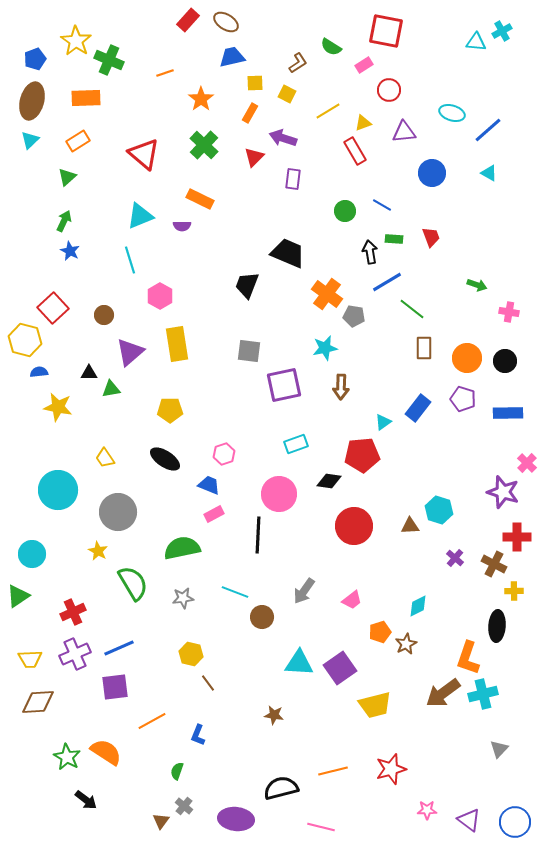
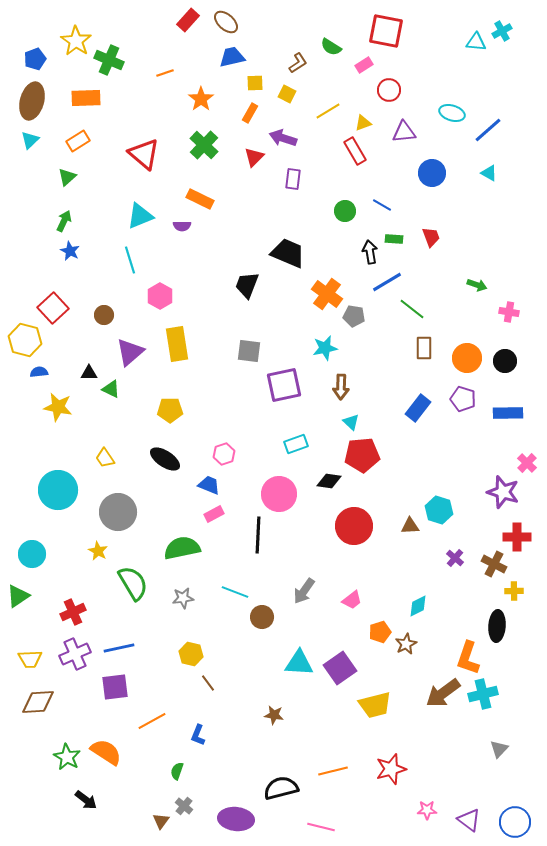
brown ellipse at (226, 22): rotated 10 degrees clockwise
green triangle at (111, 389): rotated 36 degrees clockwise
cyan triangle at (383, 422): moved 32 px left; rotated 42 degrees counterclockwise
blue line at (119, 648): rotated 12 degrees clockwise
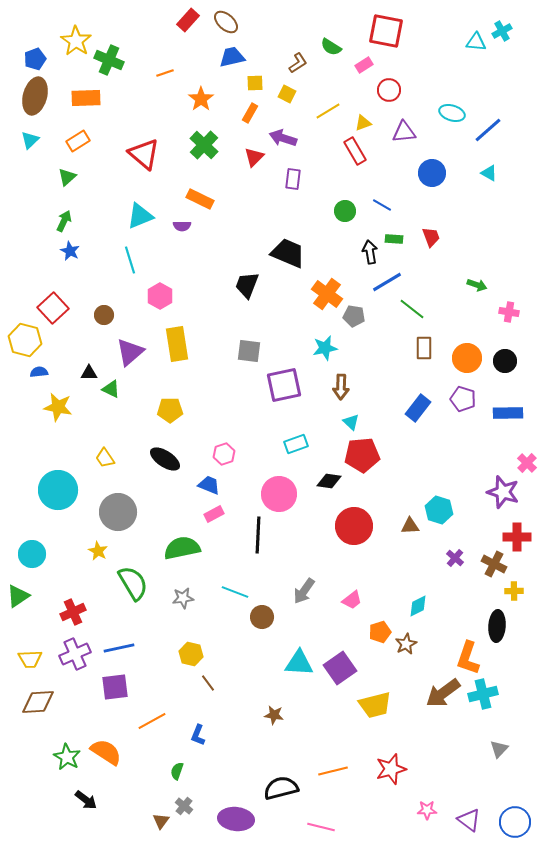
brown ellipse at (32, 101): moved 3 px right, 5 px up
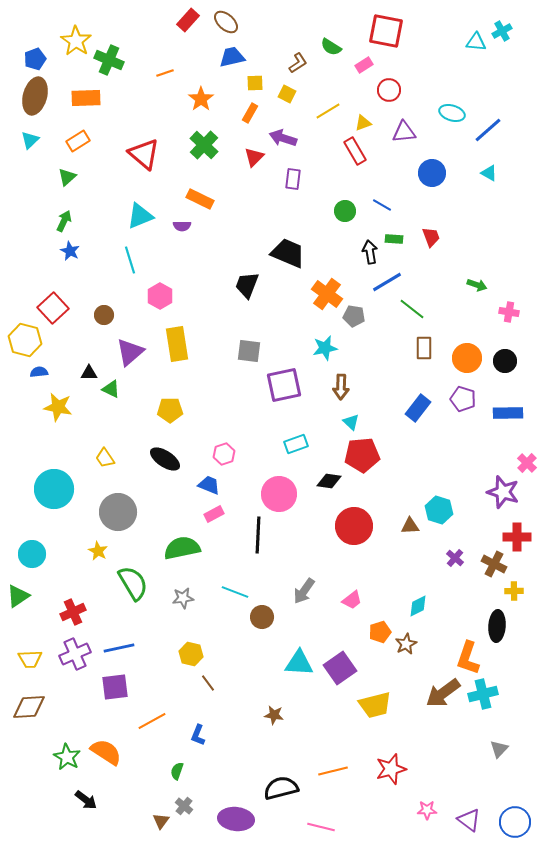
cyan circle at (58, 490): moved 4 px left, 1 px up
brown diamond at (38, 702): moved 9 px left, 5 px down
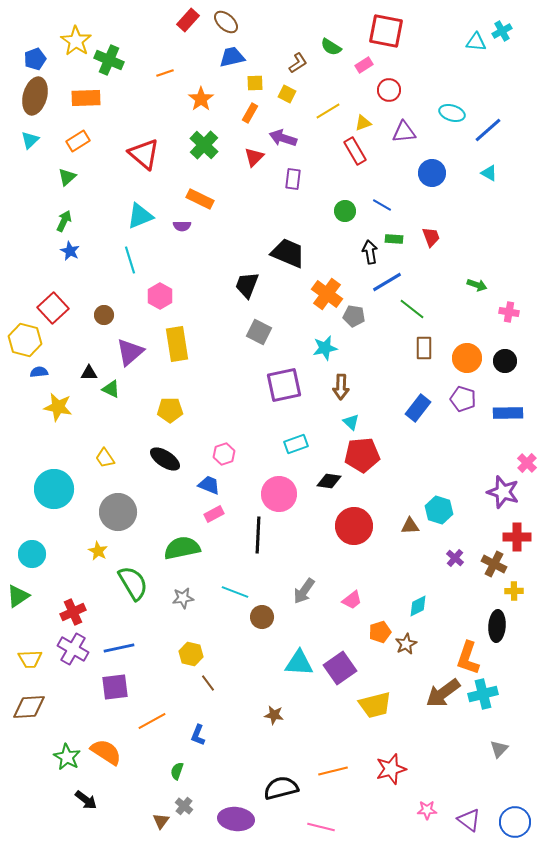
gray square at (249, 351): moved 10 px right, 19 px up; rotated 20 degrees clockwise
purple cross at (75, 654): moved 2 px left, 5 px up; rotated 36 degrees counterclockwise
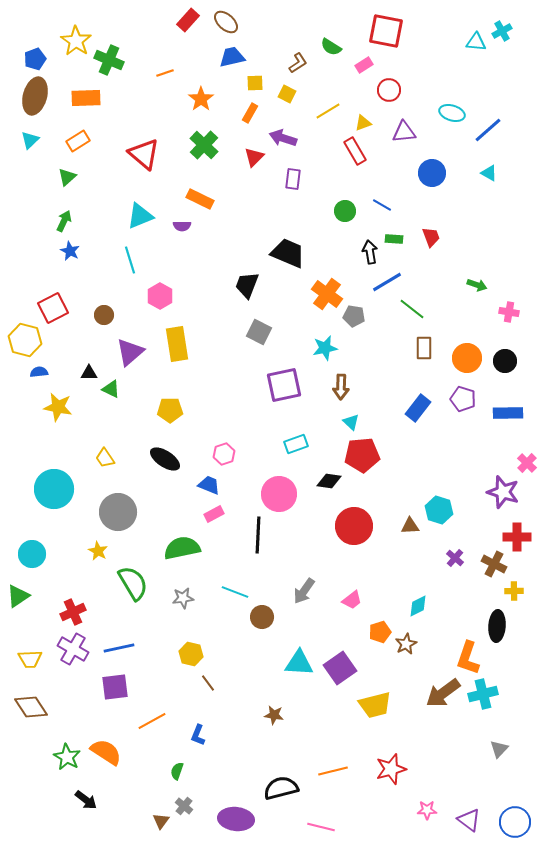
red square at (53, 308): rotated 16 degrees clockwise
brown diamond at (29, 707): moved 2 px right; rotated 60 degrees clockwise
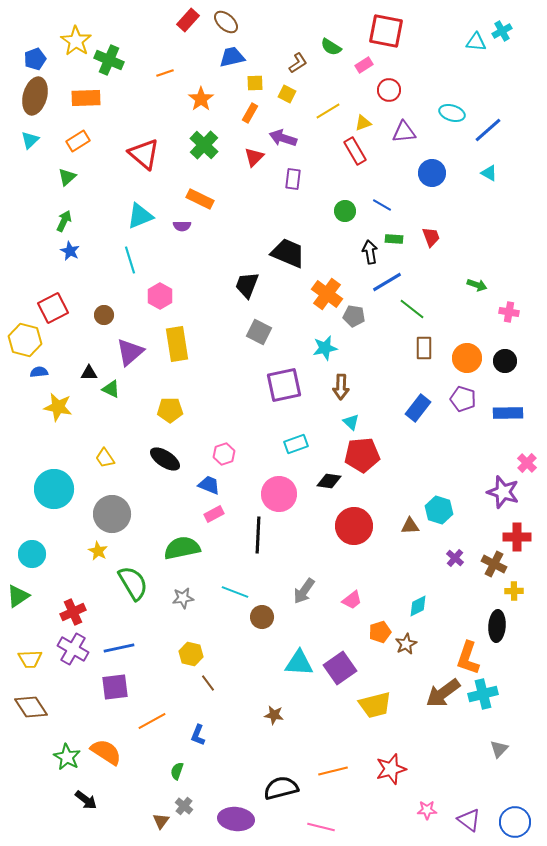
gray circle at (118, 512): moved 6 px left, 2 px down
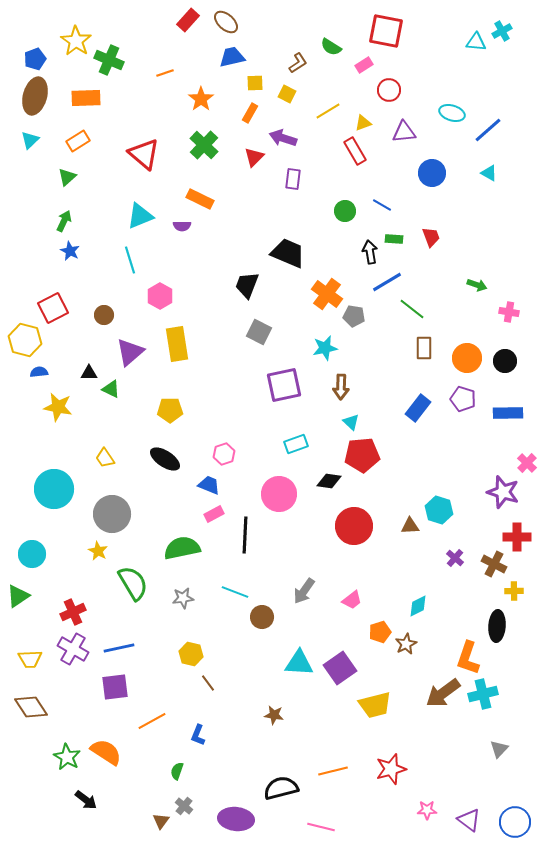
black line at (258, 535): moved 13 px left
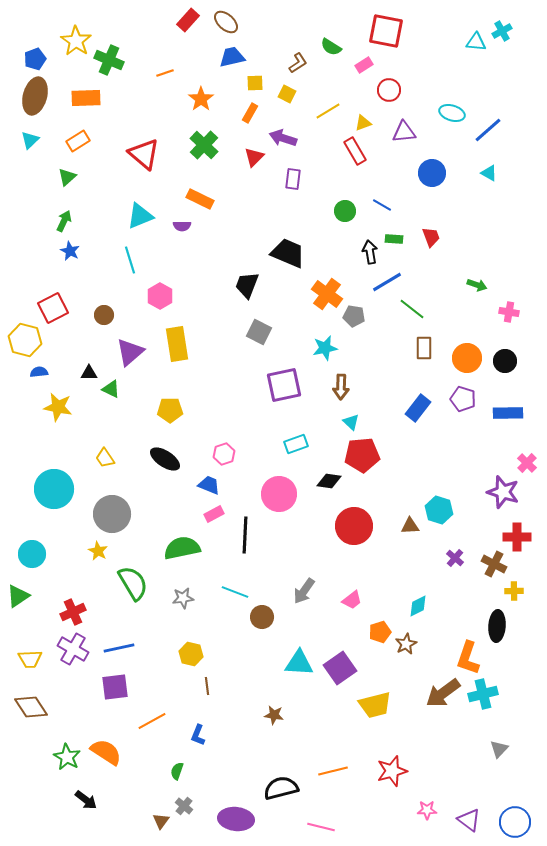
brown line at (208, 683): moved 1 px left, 3 px down; rotated 30 degrees clockwise
red star at (391, 769): moved 1 px right, 2 px down
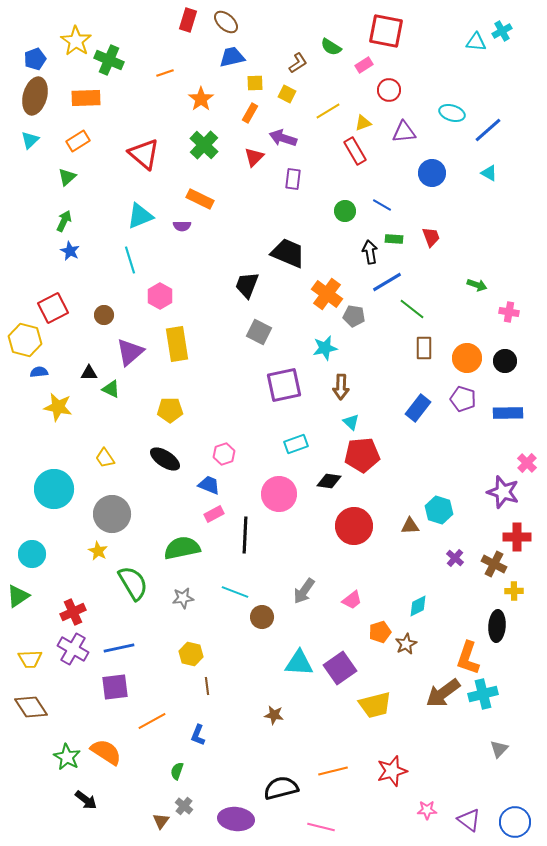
red rectangle at (188, 20): rotated 25 degrees counterclockwise
